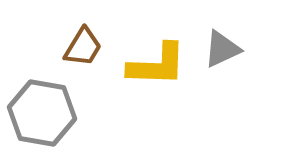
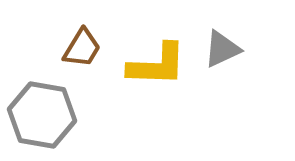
brown trapezoid: moved 1 px left, 1 px down
gray hexagon: moved 2 px down
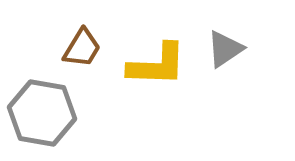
gray triangle: moved 3 px right; rotated 9 degrees counterclockwise
gray hexagon: moved 2 px up
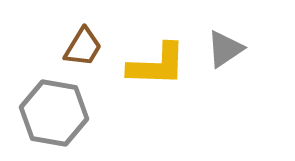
brown trapezoid: moved 1 px right, 1 px up
gray hexagon: moved 12 px right
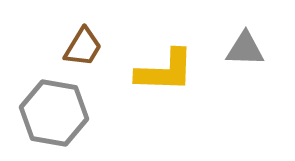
gray triangle: moved 20 px right; rotated 36 degrees clockwise
yellow L-shape: moved 8 px right, 6 px down
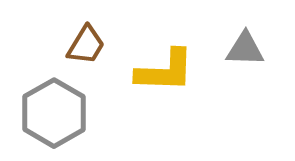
brown trapezoid: moved 3 px right, 2 px up
gray hexagon: rotated 20 degrees clockwise
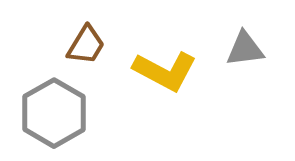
gray triangle: rotated 9 degrees counterclockwise
yellow L-shape: rotated 26 degrees clockwise
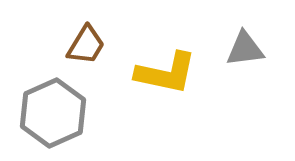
yellow L-shape: moved 1 px right, 2 px down; rotated 16 degrees counterclockwise
gray hexagon: moved 1 px left; rotated 6 degrees clockwise
